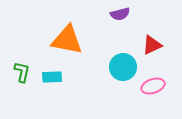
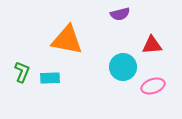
red triangle: rotated 20 degrees clockwise
green L-shape: rotated 10 degrees clockwise
cyan rectangle: moved 2 px left, 1 px down
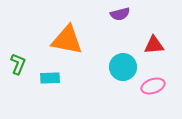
red triangle: moved 2 px right
green L-shape: moved 4 px left, 8 px up
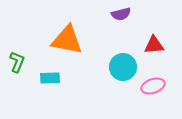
purple semicircle: moved 1 px right
green L-shape: moved 1 px left, 2 px up
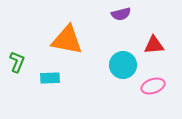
cyan circle: moved 2 px up
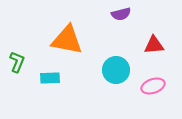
cyan circle: moved 7 px left, 5 px down
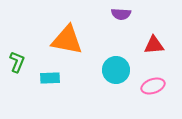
purple semicircle: rotated 18 degrees clockwise
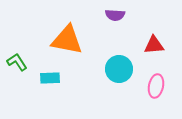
purple semicircle: moved 6 px left, 1 px down
green L-shape: rotated 55 degrees counterclockwise
cyan circle: moved 3 px right, 1 px up
pink ellipse: moved 3 px right; rotated 60 degrees counterclockwise
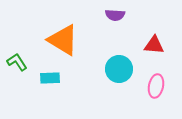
orange triangle: moved 4 px left; rotated 20 degrees clockwise
red triangle: rotated 10 degrees clockwise
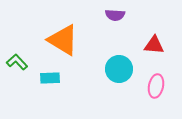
green L-shape: rotated 10 degrees counterclockwise
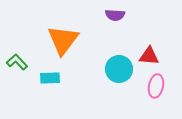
orange triangle: rotated 36 degrees clockwise
red triangle: moved 5 px left, 11 px down
